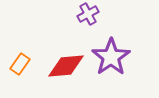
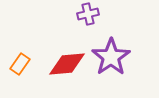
purple cross: rotated 15 degrees clockwise
red diamond: moved 1 px right, 2 px up
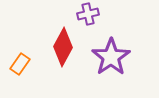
red diamond: moved 4 px left, 17 px up; rotated 57 degrees counterclockwise
